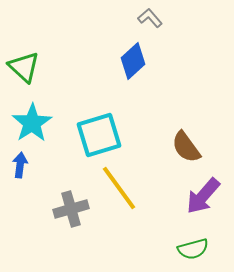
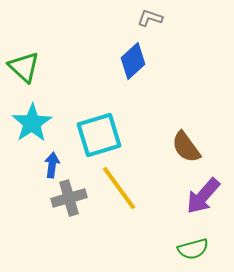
gray L-shape: rotated 30 degrees counterclockwise
blue arrow: moved 32 px right
gray cross: moved 2 px left, 11 px up
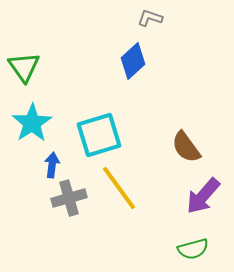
green triangle: rotated 12 degrees clockwise
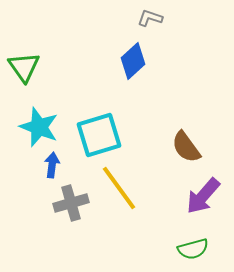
cyan star: moved 7 px right, 4 px down; rotated 18 degrees counterclockwise
gray cross: moved 2 px right, 5 px down
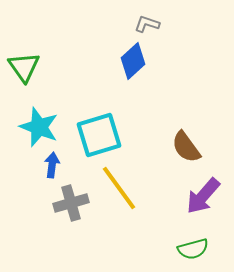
gray L-shape: moved 3 px left, 6 px down
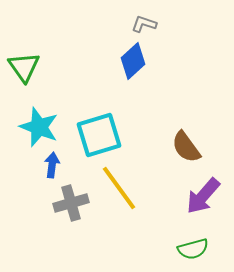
gray L-shape: moved 3 px left
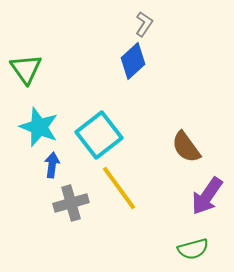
gray L-shape: rotated 105 degrees clockwise
green triangle: moved 2 px right, 2 px down
cyan square: rotated 21 degrees counterclockwise
purple arrow: moved 4 px right; rotated 6 degrees counterclockwise
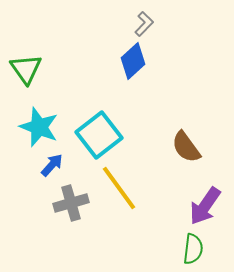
gray L-shape: rotated 10 degrees clockwise
blue arrow: rotated 35 degrees clockwise
purple arrow: moved 2 px left, 10 px down
green semicircle: rotated 68 degrees counterclockwise
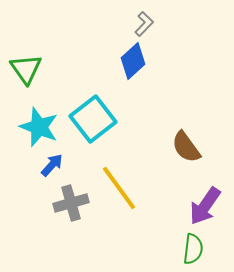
cyan square: moved 6 px left, 16 px up
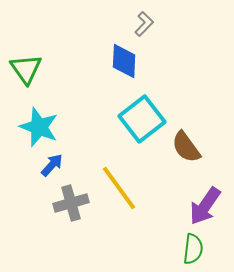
blue diamond: moved 9 px left; rotated 45 degrees counterclockwise
cyan square: moved 49 px right
